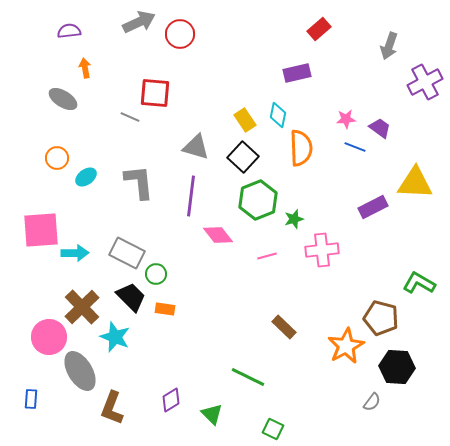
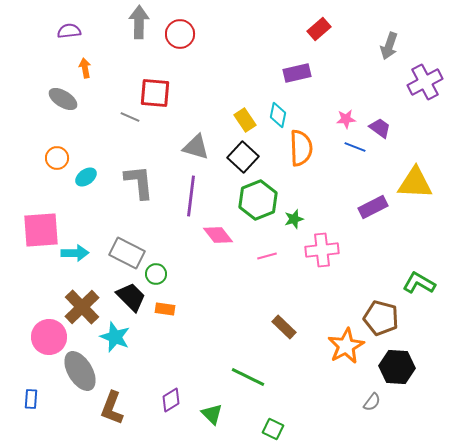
gray arrow at (139, 22): rotated 64 degrees counterclockwise
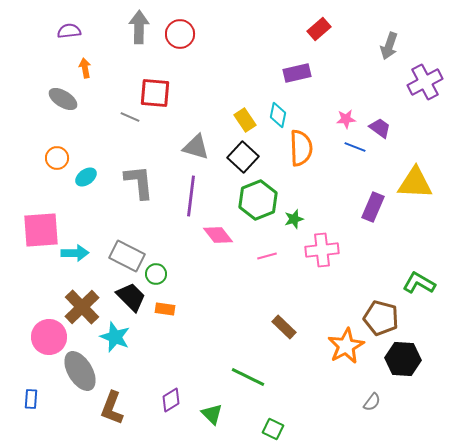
gray arrow at (139, 22): moved 5 px down
purple rectangle at (373, 207): rotated 40 degrees counterclockwise
gray rectangle at (127, 253): moved 3 px down
black hexagon at (397, 367): moved 6 px right, 8 px up
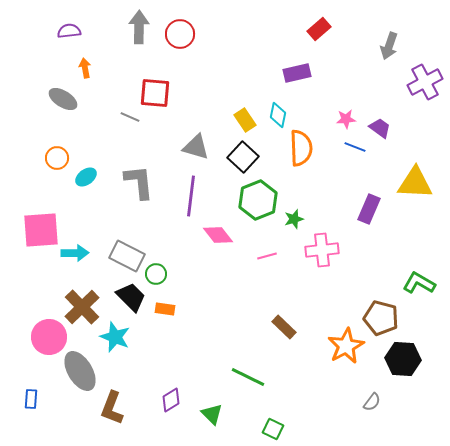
purple rectangle at (373, 207): moved 4 px left, 2 px down
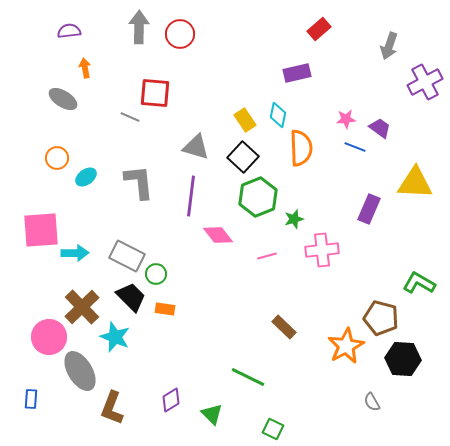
green hexagon at (258, 200): moved 3 px up
gray semicircle at (372, 402): rotated 114 degrees clockwise
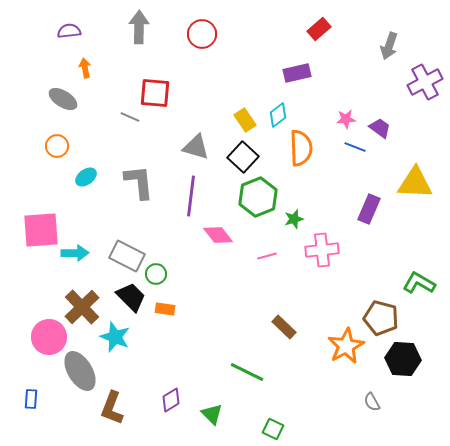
red circle at (180, 34): moved 22 px right
cyan diamond at (278, 115): rotated 40 degrees clockwise
orange circle at (57, 158): moved 12 px up
green line at (248, 377): moved 1 px left, 5 px up
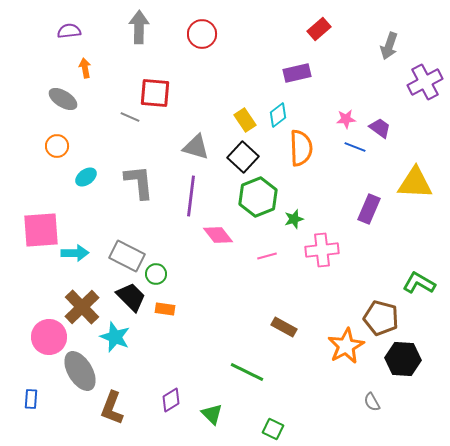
brown rectangle at (284, 327): rotated 15 degrees counterclockwise
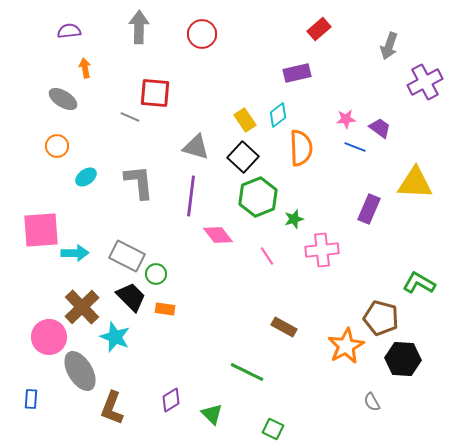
pink line at (267, 256): rotated 72 degrees clockwise
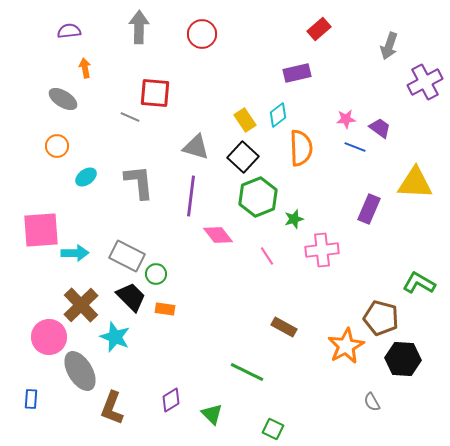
brown cross at (82, 307): moved 1 px left, 2 px up
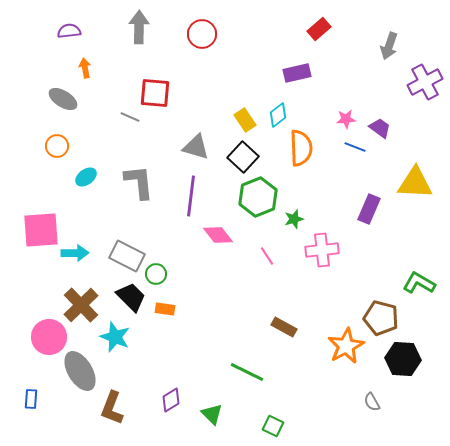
green square at (273, 429): moved 3 px up
